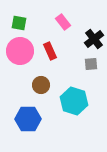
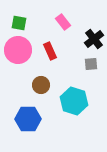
pink circle: moved 2 px left, 1 px up
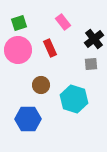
green square: rotated 28 degrees counterclockwise
red rectangle: moved 3 px up
cyan hexagon: moved 2 px up
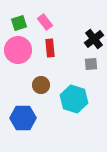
pink rectangle: moved 18 px left
red rectangle: rotated 18 degrees clockwise
blue hexagon: moved 5 px left, 1 px up
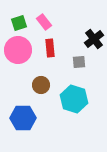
pink rectangle: moved 1 px left
gray square: moved 12 px left, 2 px up
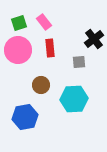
cyan hexagon: rotated 20 degrees counterclockwise
blue hexagon: moved 2 px right, 1 px up; rotated 10 degrees counterclockwise
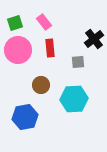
green square: moved 4 px left
gray square: moved 1 px left
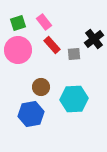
green square: moved 3 px right
red rectangle: moved 2 px right, 3 px up; rotated 36 degrees counterclockwise
gray square: moved 4 px left, 8 px up
brown circle: moved 2 px down
blue hexagon: moved 6 px right, 3 px up
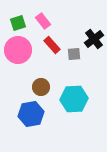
pink rectangle: moved 1 px left, 1 px up
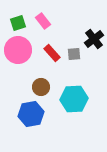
red rectangle: moved 8 px down
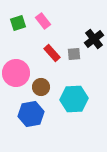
pink circle: moved 2 px left, 23 px down
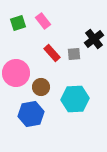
cyan hexagon: moved 1 px right
